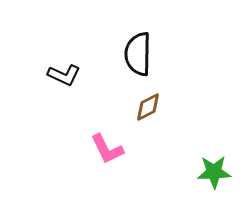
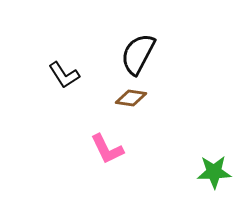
black semicircle: rotated 27 degrees clockwise
black L-shape: rotated 32 degrees clockwise
brown diamond: moved 17 px left, 9 px up; rotated 36 degrees clockwise
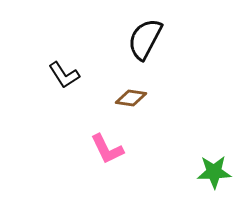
black semicircle: moved 7 px right, 15 px up
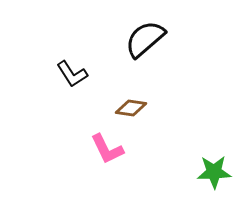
black semicircle: rotated 21 degrees clockwise
black L-shape: moved 8 px right, 1 px up
brown diamond: moved 10 px down
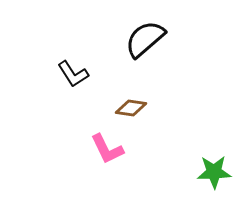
black L-shape: moved 1 px right
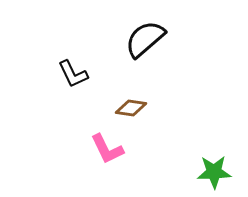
black L-shape: rotated 8 degrees clockwise
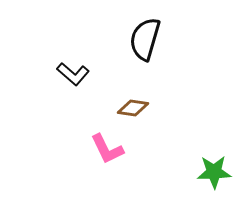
black semicircle: rotated 33 degrees counterclockwise
black L-shape: rotated 24 degrees counterclockwise
brown diamond: moved 2 px right
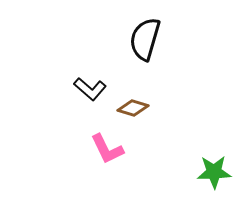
black L-shape: moved 17 px right, 15 px down
brown diamond: rotated 8 degrees clockwise
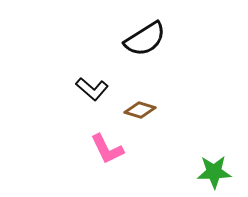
black semicircle: rotated 138 degrees counterclockwise
black L-shape: moved 2 px right
brown diamond: moved 7 px right, 2 px down
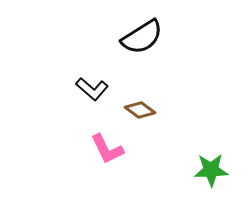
black semicircle: moved 3 px left, 2 px up
brown diamond: rotated 20 degrees clockwise
green star: moved 3 px left, 2 px up
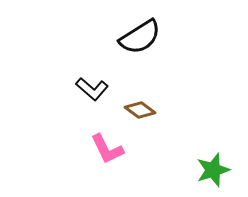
black semicircle: moved 2 px left
green star: moved 2 px right; rotated 16 degrees counterclockwise
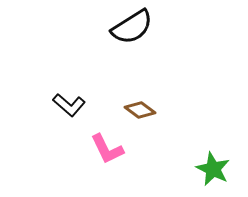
black semicircle: moved 8 px left, 10 px up
black L-shape: moved 23 px left, 16 px down
green star: moved 1 px up; rotated 28 degrees counterclockwise
